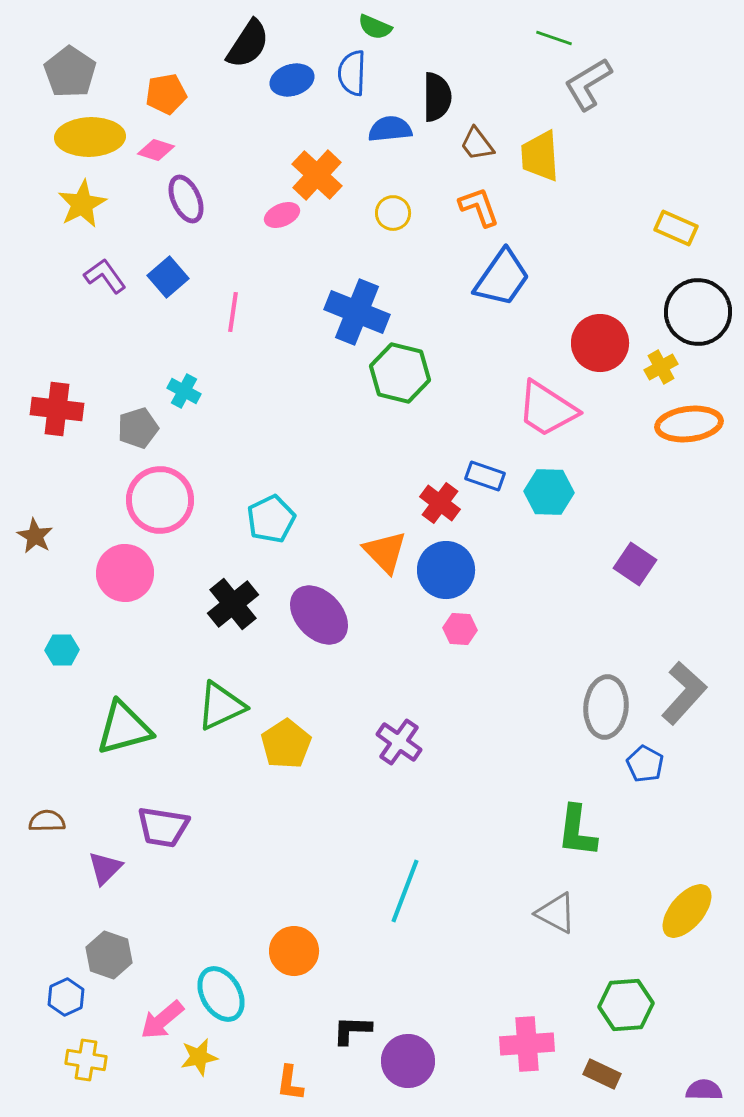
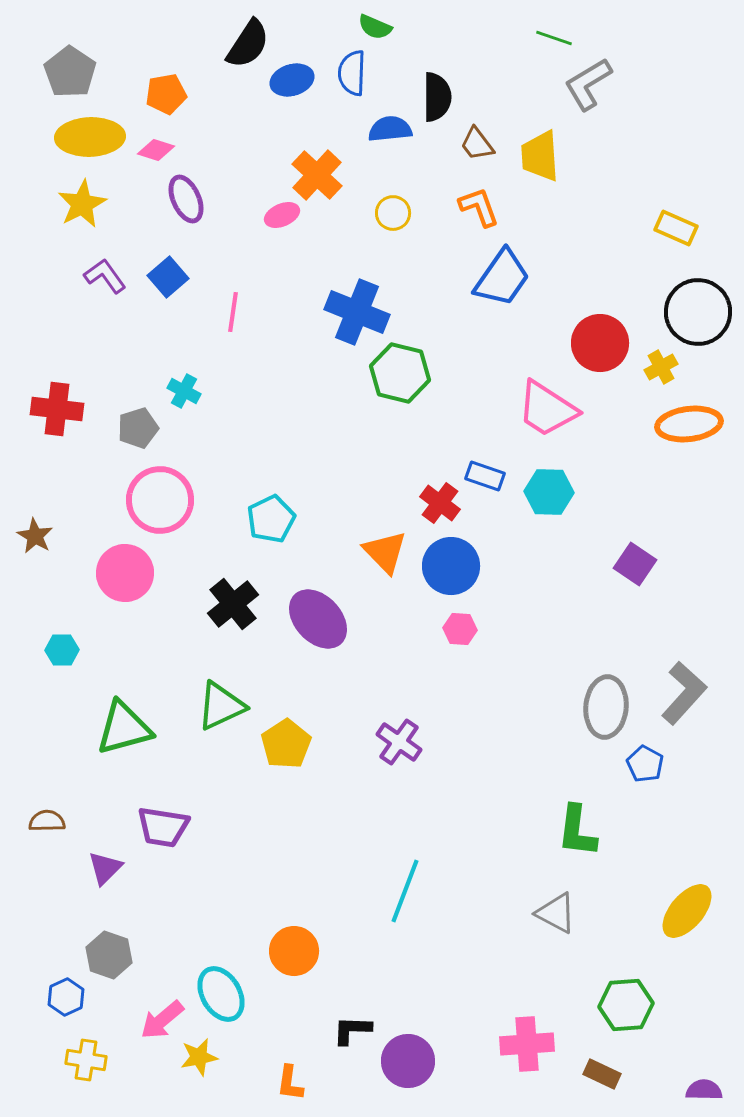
blue circle at (446, 570): moved 5 px right, 4 px up
purple ellipse at (319, 615): moved 1 px left, 4 px down
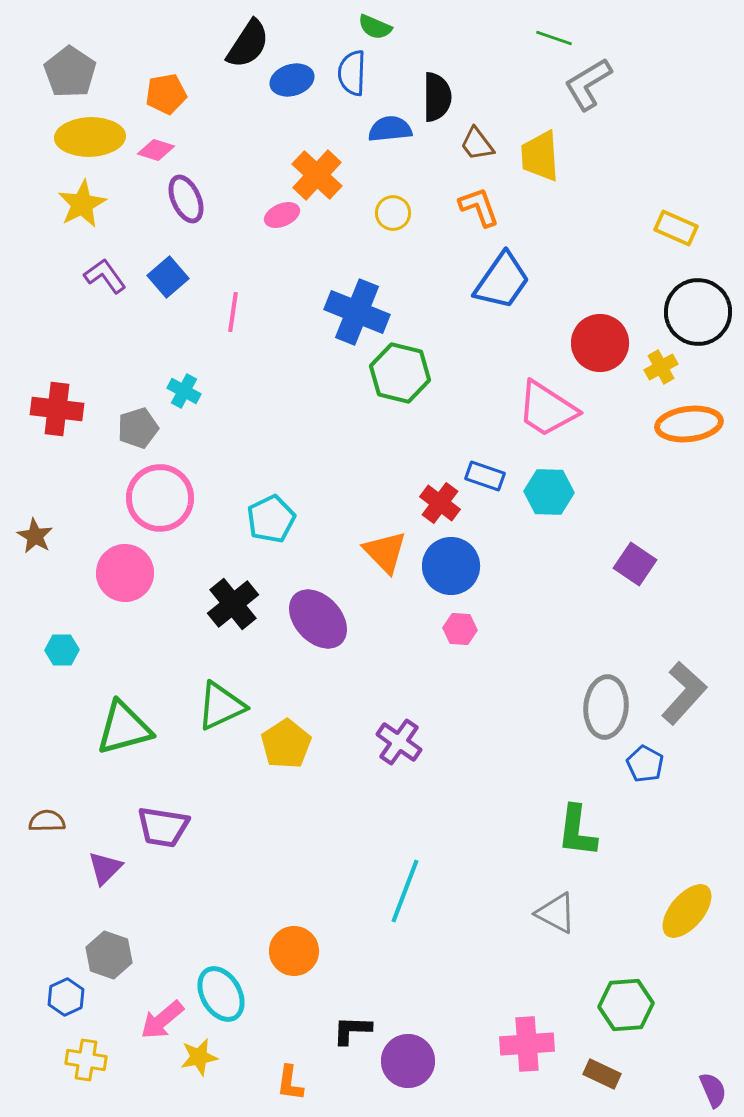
blue trapezoid at (502, 278): moved 3 px down
pink circle at (160, 500): moved 2 px up
purple semicircle at (704, 1090): moved 9 px right; rotated 66 degrees clockwise
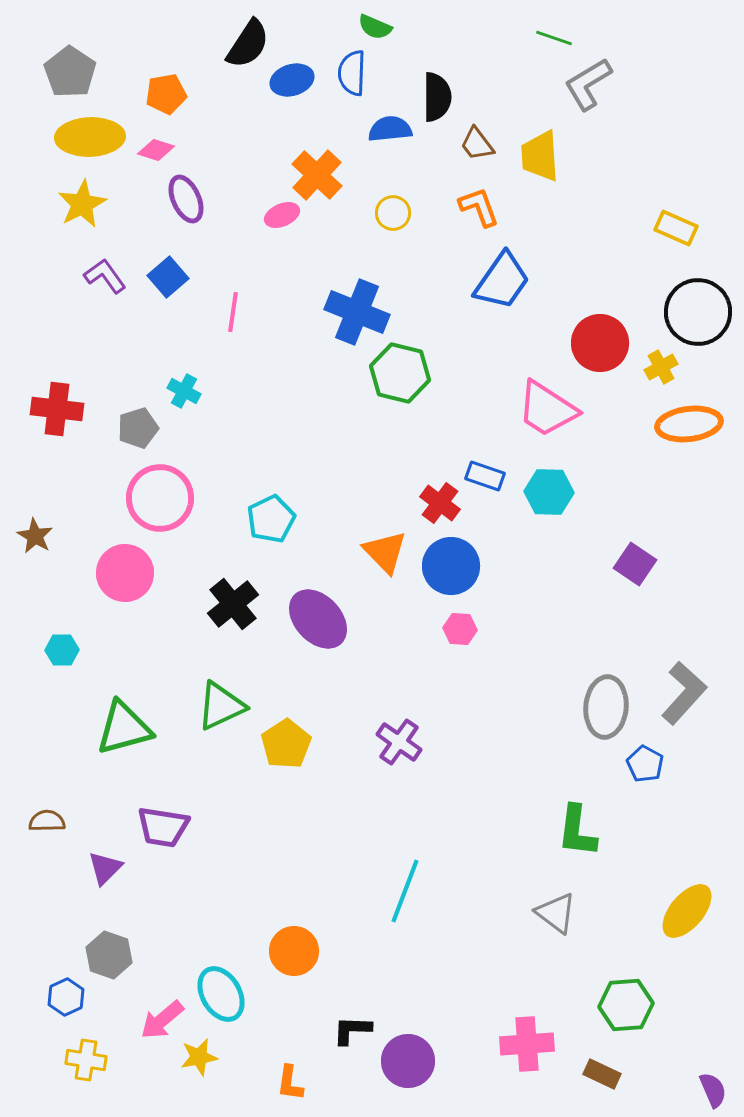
gray triangle at (556, 913): rotated 9 degrees clockwise
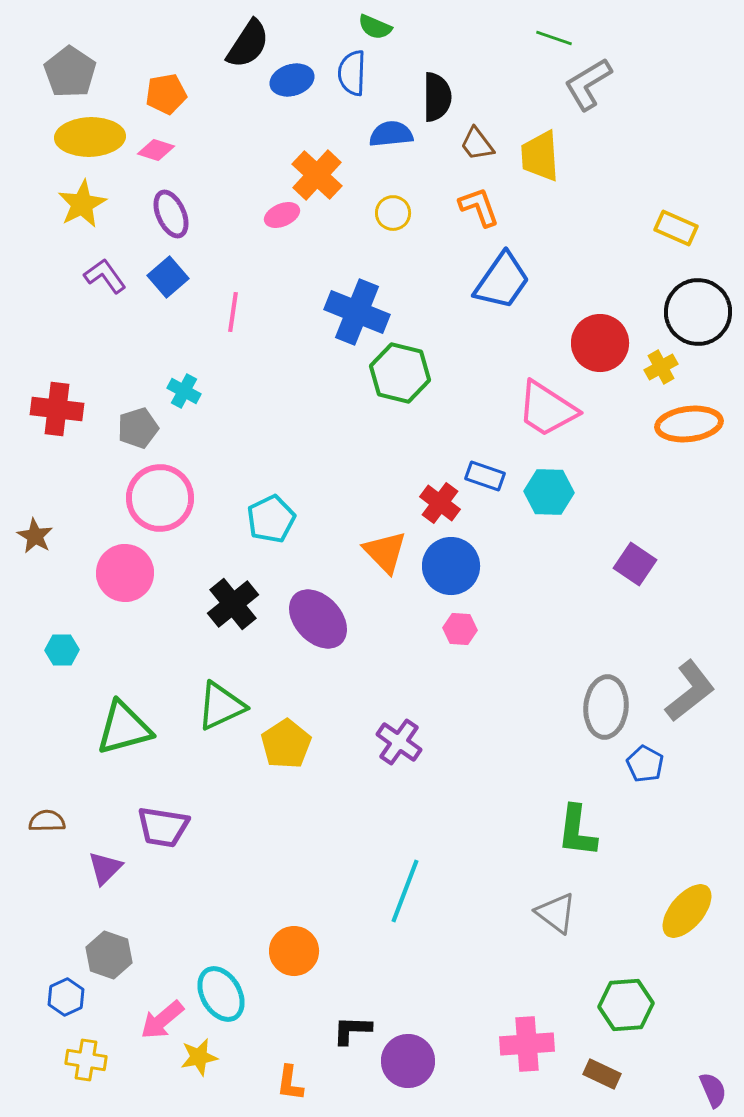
blue semicircle at (390, 129): moved 1 px right, 5 px down
purple ellipse at (186, 199): moved 15 px left, 15 px down
gray L-shape at (684, 693): moved 6 px right, 2 px up; rotated 10 degrees clockwise
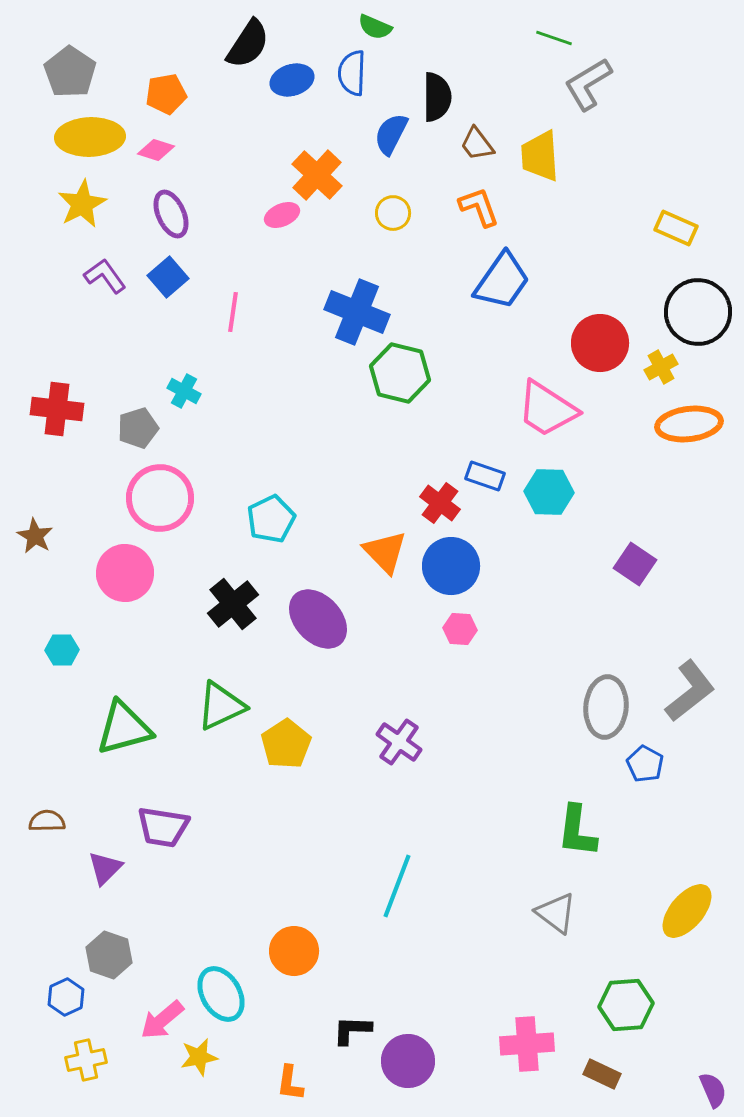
blue semicircle at (391, 134): rotated 57 degrees counterclockwise
cyan line at (405, 891): moved 8 px left, 5 px up
yellow cross at (86, 1060): rotated 21 degrees counterclockwise
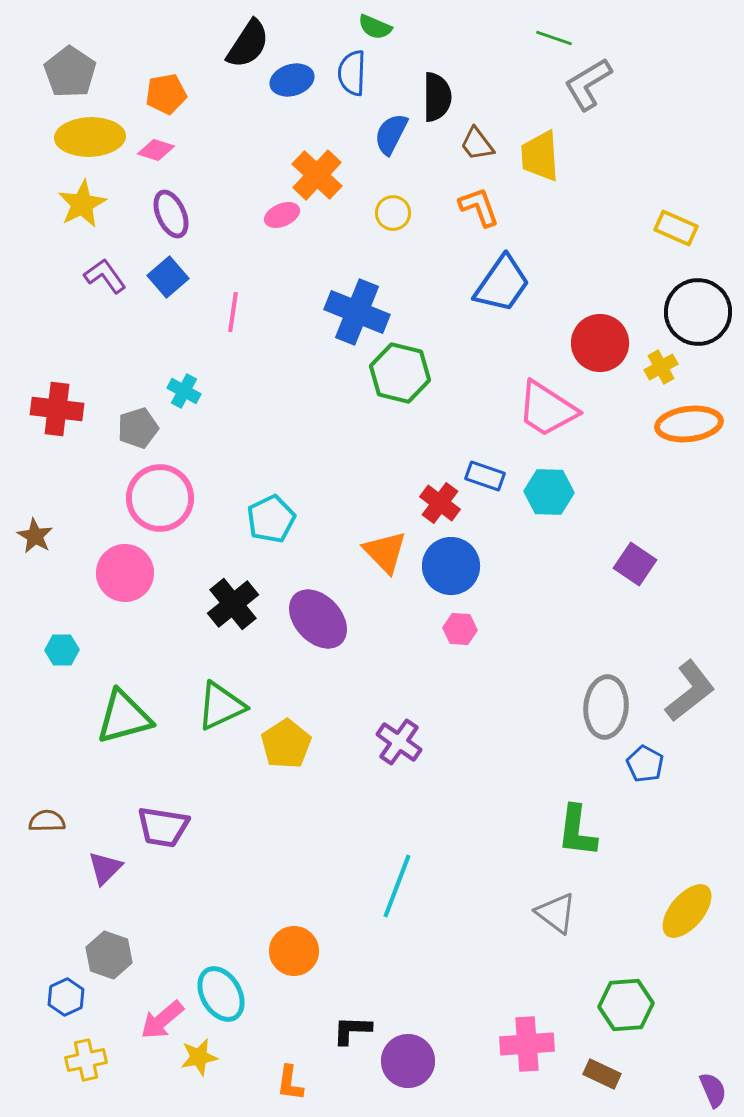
blue trapezoid at (502, 281): moved 3 px down
green triangle at (124, 728): moved 11 px up
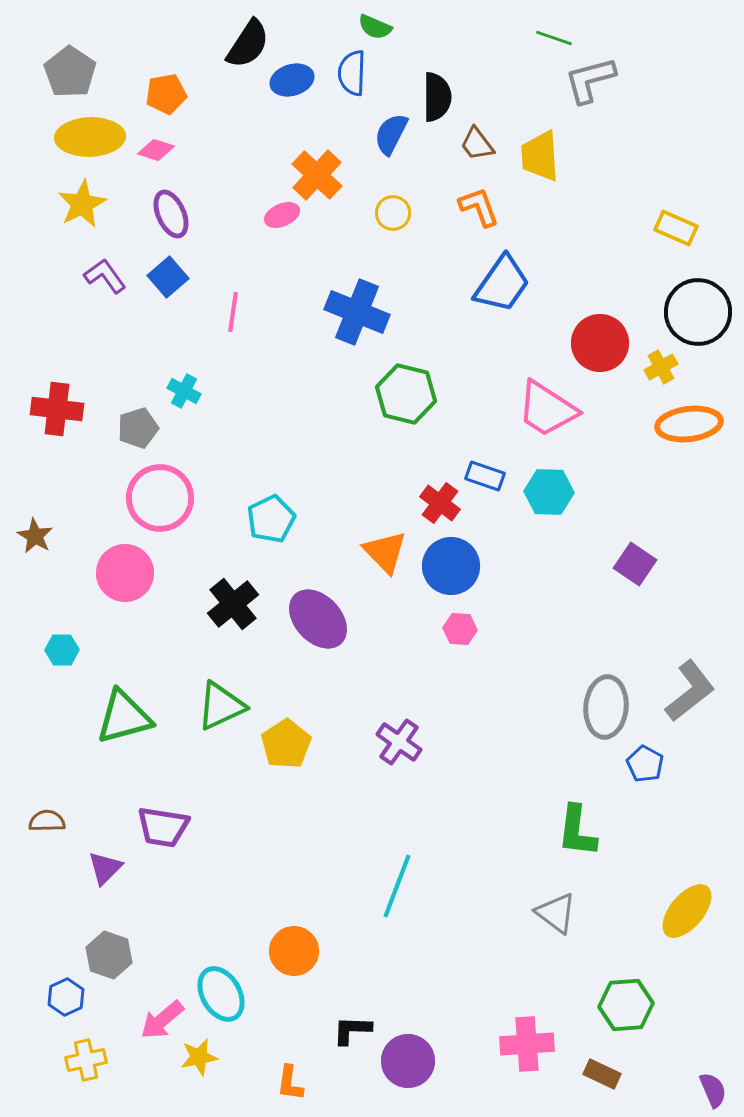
gray L-shape at (588, 84): moved 2 px right, 4 px up; rotated 16 degrees clockwise
green hexagon at (400, 373): moved 6 px right, 21 px down
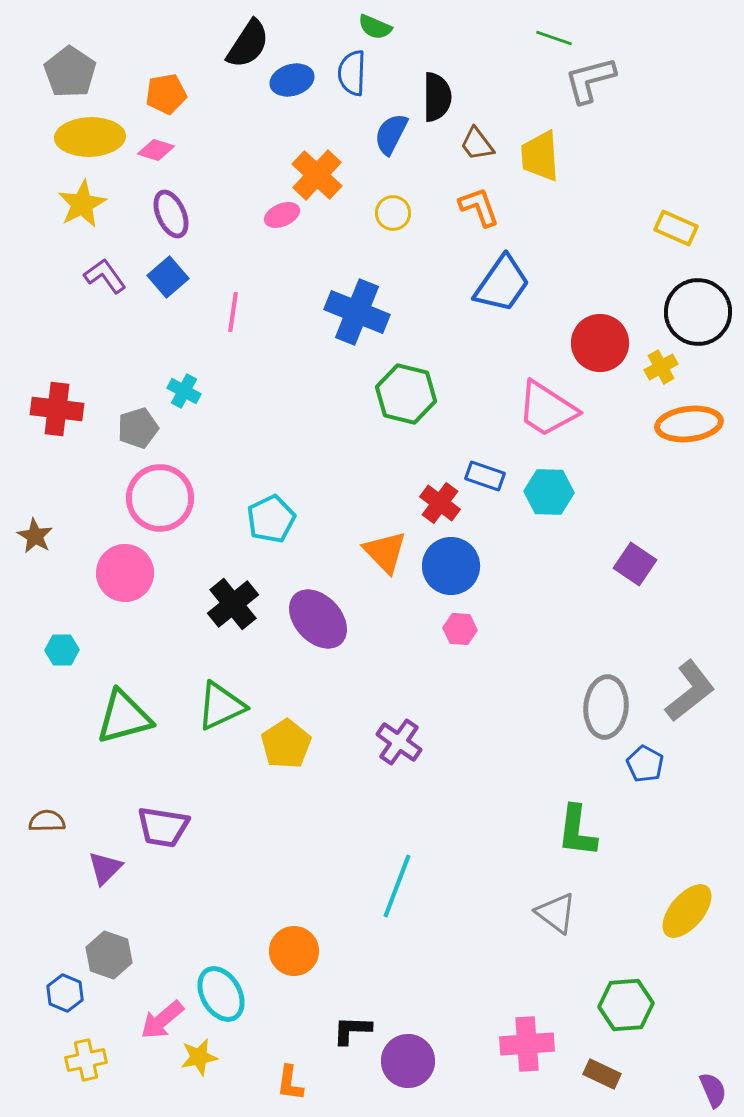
blue hexagon at (66, 997): moved 1 px left, 4 px up; rotated 12 degrees counterclockwise
